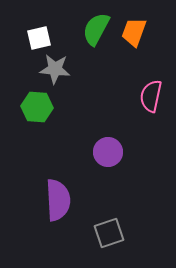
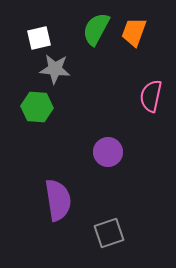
purple semicircle: rotated 6 degrees counterclockwise
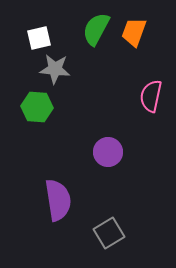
gray square: rotated 12 degrees counterclockwise
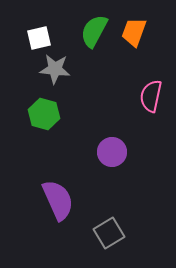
green semicircle: moved 2 px left, 2 px down
green hexagon: moved 7 px right, 7 px down; rotated 12 degrees clockwise
purple circle: moved 4 px right
purple semicircle: rotated 15 degrees counterclockwise
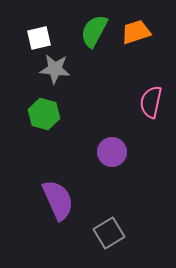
orange trapezoid: moved 2 px right; rotated 52 degrees clockwise
pink semicircle: moved 6 px down
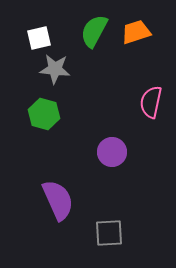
gray square: rotated 28 degrees clockwise
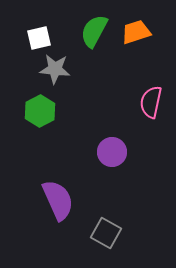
green hexagon: moved 4 px left, 3 px up; rotated 16 degrees clockwise
gray square: moved 3 px left; rotated 32 degrees clockwise
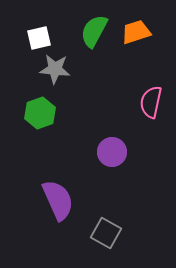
green hexagon: moved 2 px down; rotated 8 degrees clockwise
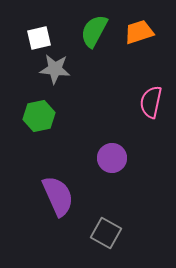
orange trapezoid: moved 3 px right
green hexagon: moved 1 px left, 3 px down; rotated 8 degrees clockwise
purple circle: moved 6 px down
purple semicircle: moved 4 px up
